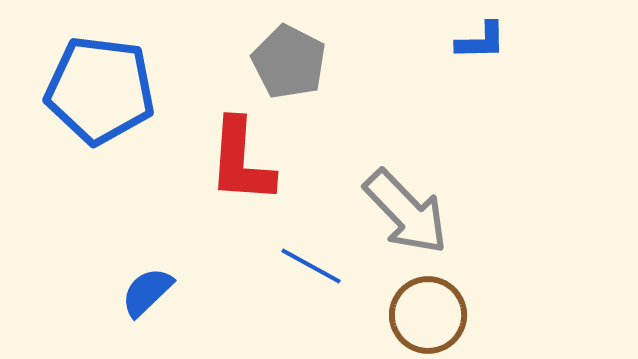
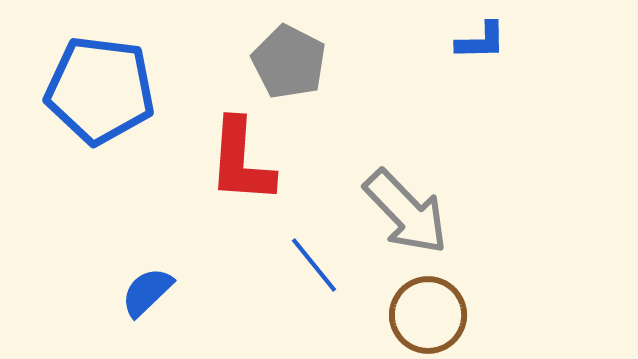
blue line: moved 3 px right, 1 px up; rotated 22 degrees clockwise
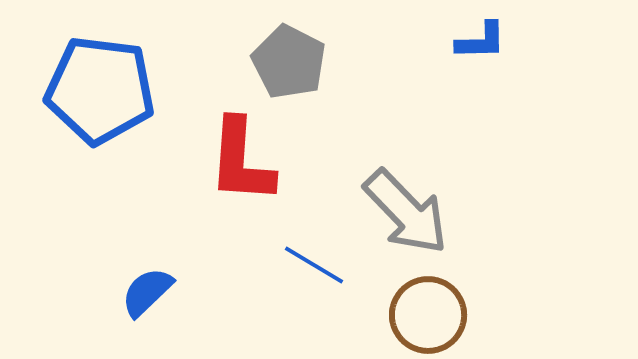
blue line: rotated 20 degrees counterclockwise
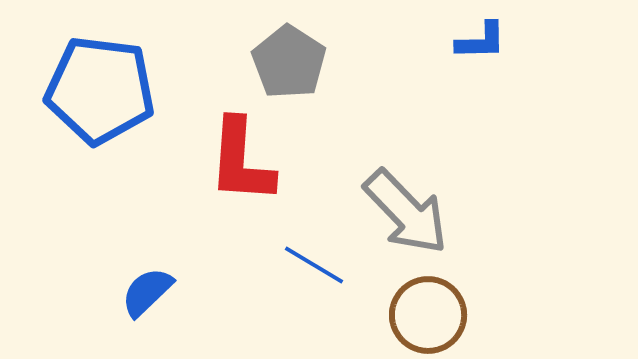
gray pentagon: rotated 6 degrees clockwise
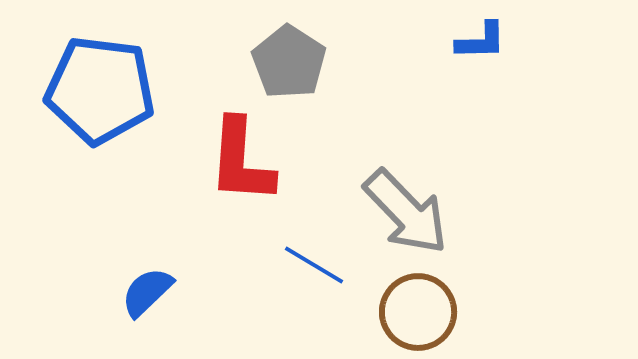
brown circle: moved 10 px left, 3 px up
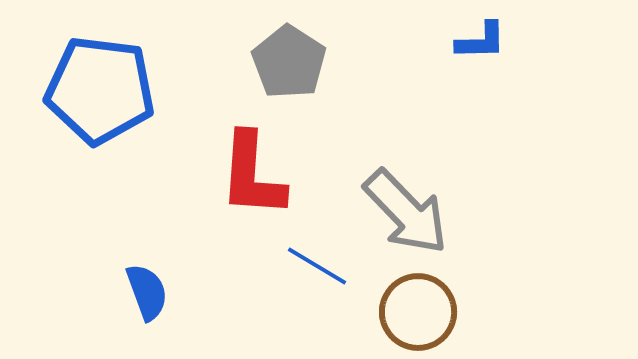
red L-shape: moved 11 px right, 14 px down
blue line: moved 3 px right, 1 px down
blue semicircle: rotated 114 degrees clockwise
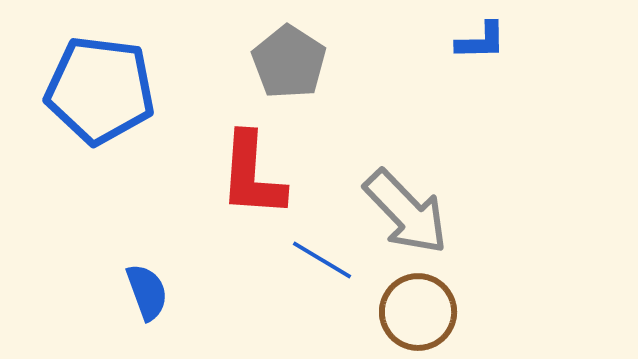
blue line: moved 5 px right, 6 px up
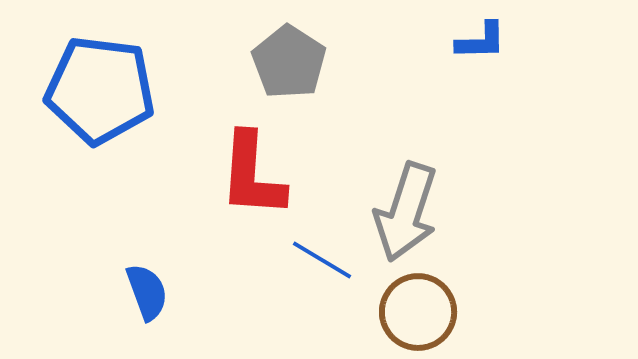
gray arrow: rotated 62 degrees clockwise
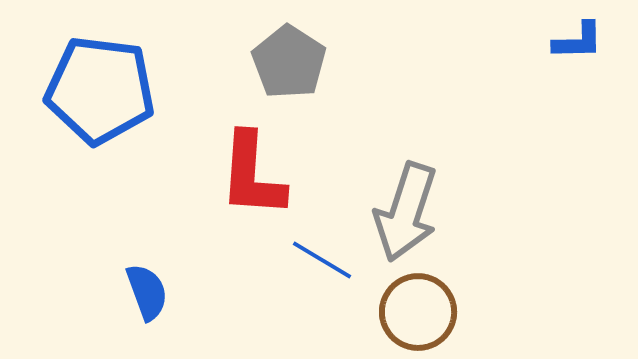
blue L-shape: moved 97 px right
